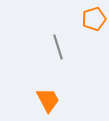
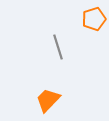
orange trapezoid: rotated 108 degrees counterclockwise
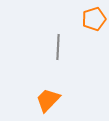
gray line: rotated 20 degrees clockwise
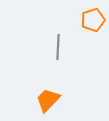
orange pentagon: moved 1 px left, 1 px down
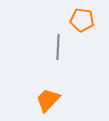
orange pentagon: moved 11 px left; rotated 25 degrees clockwise
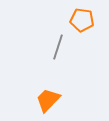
gray line: rotated 15 degrees clockwise
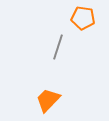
orange pentagon: moved 1 px right, 2 px up
